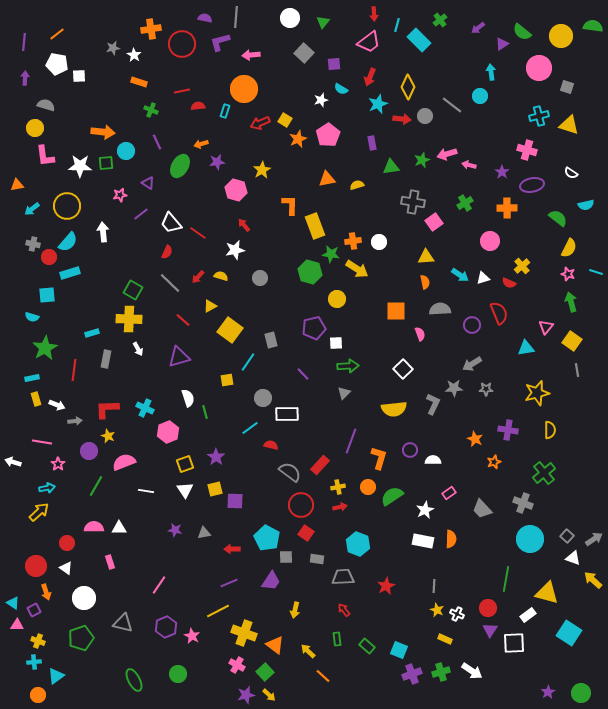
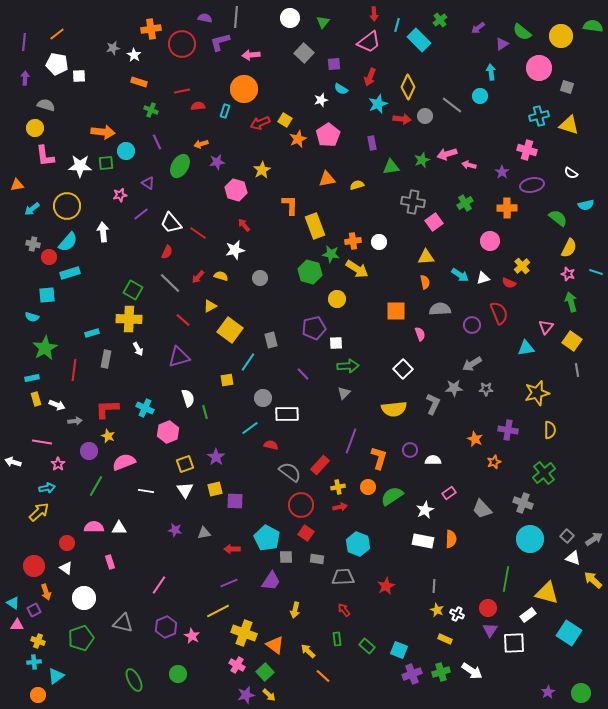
red circle at (36, 566): moved 2 px left
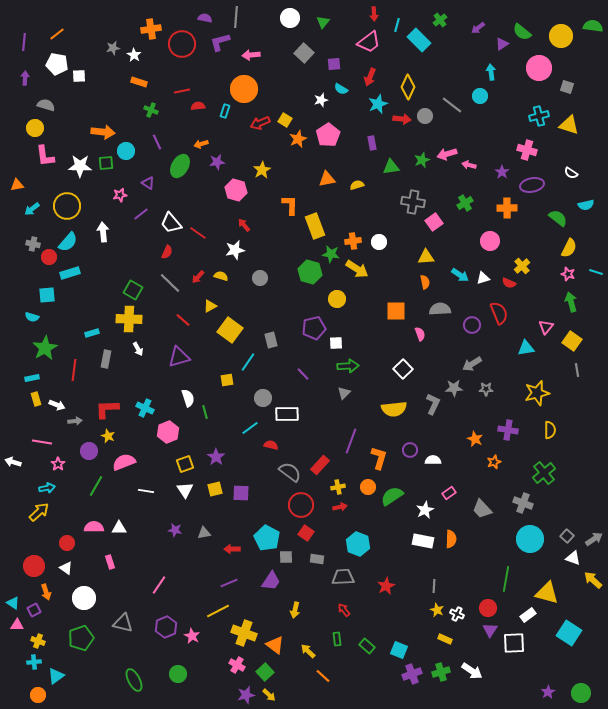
purple square at (235, 501): moved 6 px right, 8 px up
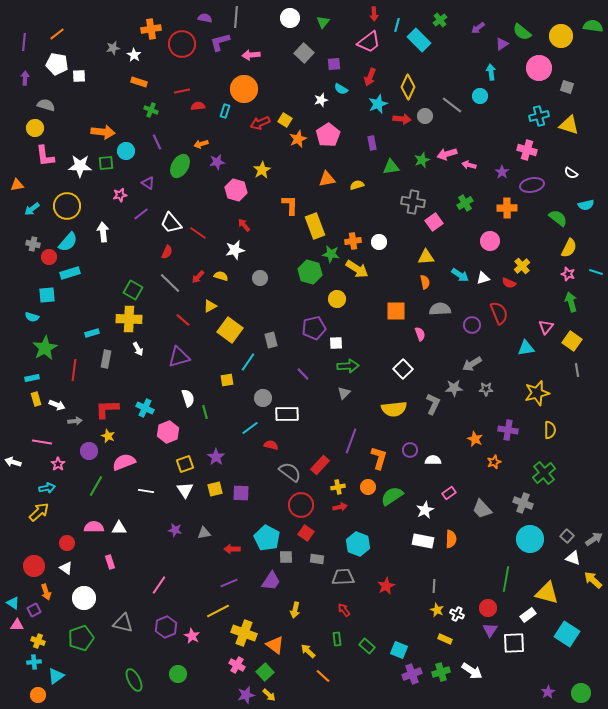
cyan square at (569, 633): moved 2 px left, 1 px down
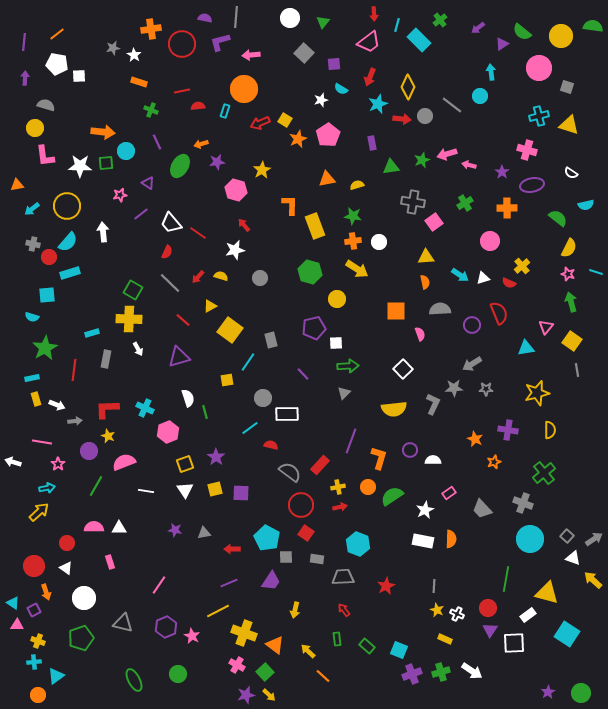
green star at (331, 254): moved 22 px right, 38 px up
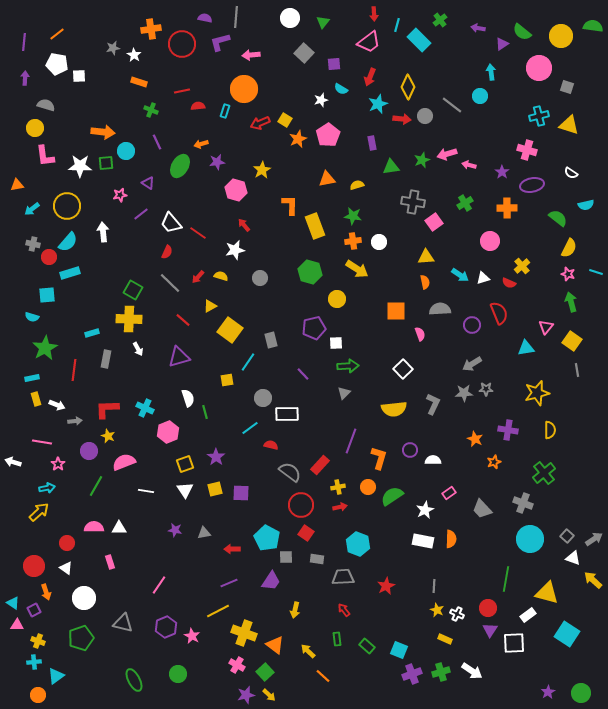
purple arrow at (478, 28): rotated 48 degrees clockwise
gray star at (454, 388): moved 10 px right, 5 px down
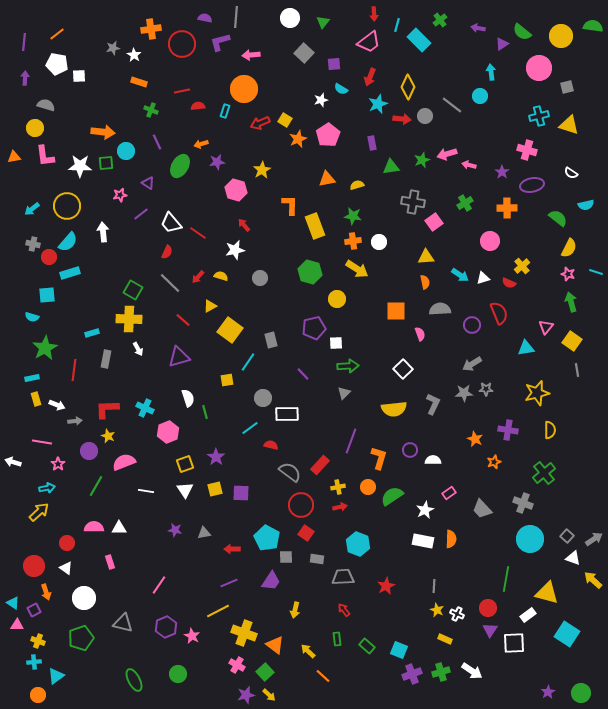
gray square at (567, 87): rotated 32 degrees counterclockwise
orange triangle at (17, 185): moved 3 px left, 28 px up
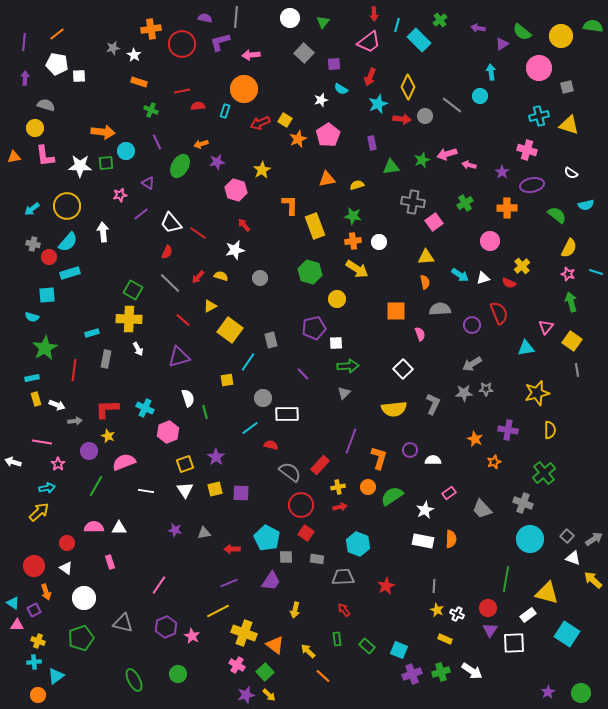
green semicircle at (558, 218): moved 1 px left, 3 px up
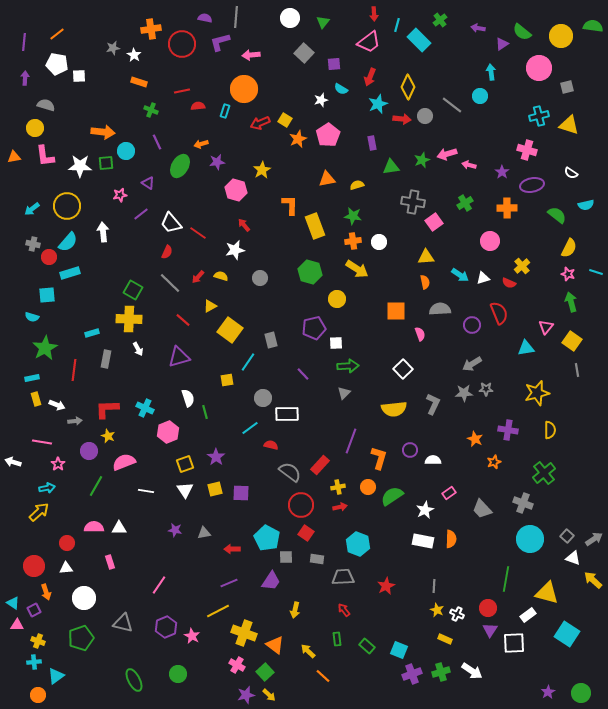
white triangle at (66, 568): rotated 40 degrees counterclockwise
